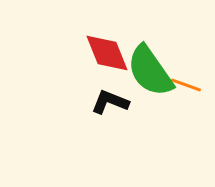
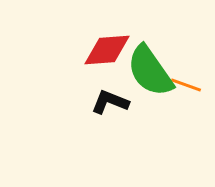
red diamond: moved 3 px up; rotated 72 degrees counterclockwise
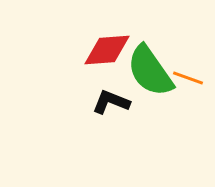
orange line: moved 2 px right, 7 px up
black L-shape: moved 1 px right
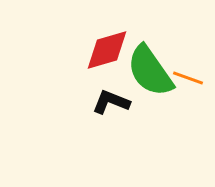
red diamond: rotated 12 degrees counterclockwise
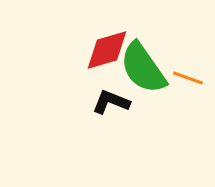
green semicircle: moved 7 px left, 3 px up
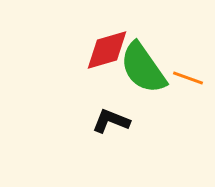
black L-shape: moved 19 px down
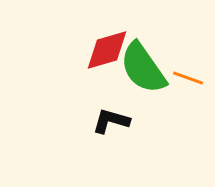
black L-shape: rotated 6 degrees counterclockwise
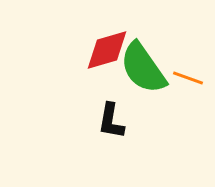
black L-shape: rotated 96 degrees counterclockwise
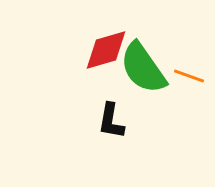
red diamond: moved 1 px left
orange line: moved 1 px right, 2 px up
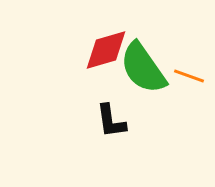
black L-shape: rotated 18 degrees counterclockwise
